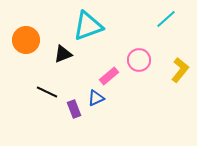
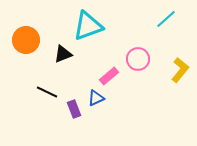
pink circle: moved 1 px left, 1 px up
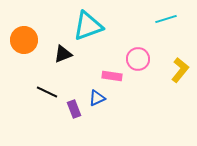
cyan line: rotated 25 degrees clockwise
orange circle: moved 2 px left
pink rectangle: moved 3 px right; rotated 48 degrees clockwise
blue triangle: moved 1 px right
